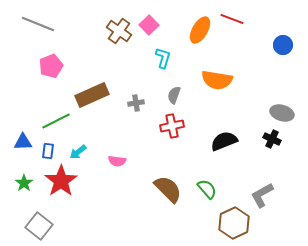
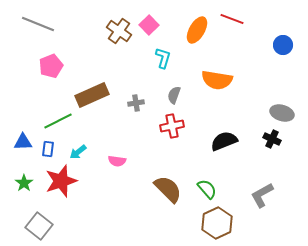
orange ellipse: moved 3 px left
green line: moved 2 px right
blue rectangle: moved 2 px up
red star: rotated 16 degrees clockwise
brown hexagon: moved 17 px left
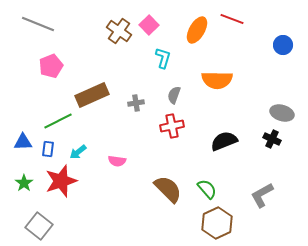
orange semicircle: rotated 8 degrees counterclockwise
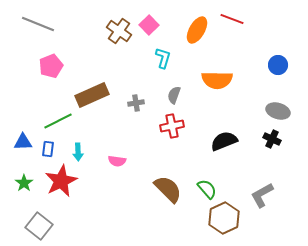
blue circle: moved 5 px left, 20 px down
gray ellipse: moved 4 px left, 2 px up
cyan arrow: rotated 54 degrees counterclockwise
red star: rotated 8 degrees counterclockwise
brown hexagon: moved 7 px right, 5 px up
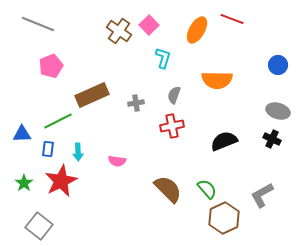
blue triangle: moved 1 px left, 8 px up
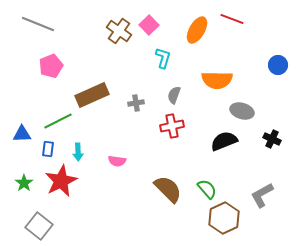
gray ellipse: moved 36 px left
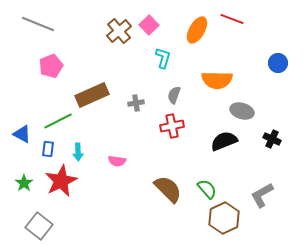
brown cross: rotated 15 degrees clockwise
blue circle: moved 2 px up
blue triangle: rotated 30 degrees clockwise
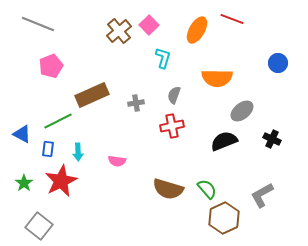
orange semicircle: moved 2 px up
gray ellipse: rotated 55 degrees counterclockwise
brown semicircle: rotated 152 degrees clockwise
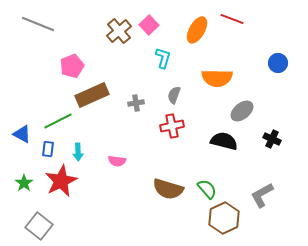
pink pentagon: moved 21 px right
black semicircle: rotated 36 degrees clockwise
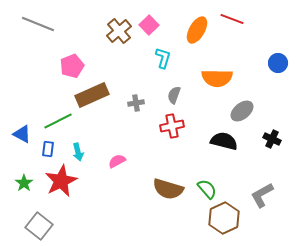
cyan arrow: rotated 12 degrees counterclockwise
pink semicircle: rotated 144 degrees clockwise
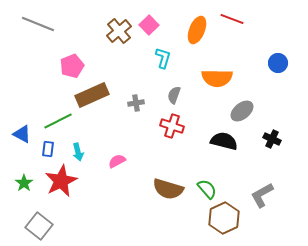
orange ellipse: rotated 8 degrees counterclockwise
red cross: rotated 30 degrees clockwise
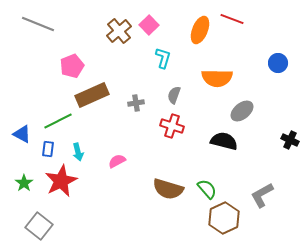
orange ellipse: moved 3 px right
black cross: moved 18 px right, 1 px down
